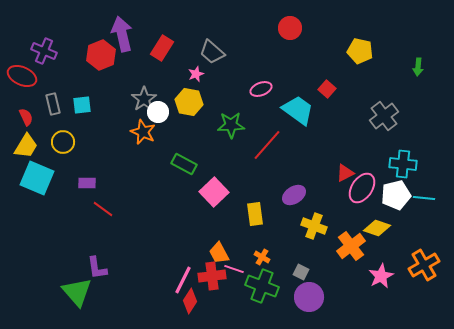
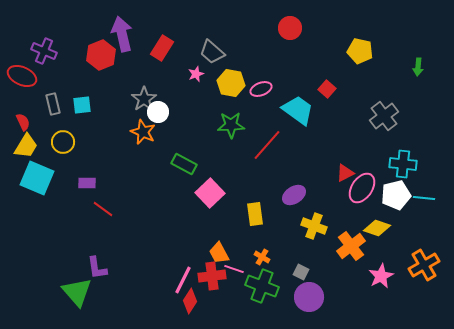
yellow hexagon at (189, 102): moved 42 px right, 19 px up
red semicircle at (26, 117): moved 3 px left, 5 px down
pink square at (214, 192): moved 4 px left, 1 px down
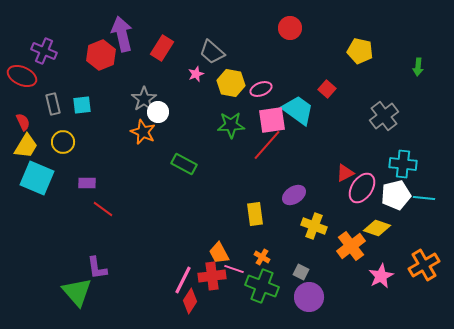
pink square at (210, 193): moved 62 px right, 73 px up; rotated 36 degrees clockwise
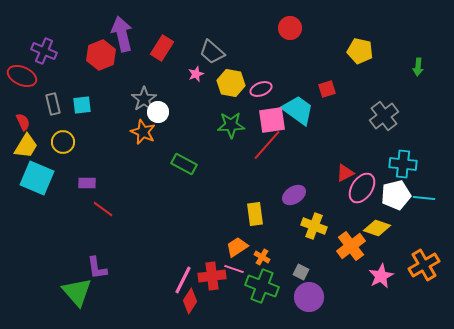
red square at (327, 89): rotated 30 degrees clockwise
orange trapezoid at (219, 253): moved 18 px right, 6 px up; rotated 85 degrees clockwise
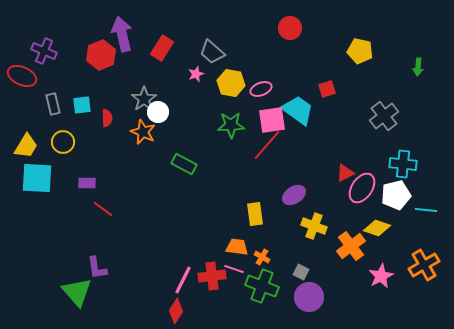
red semicircle at (23, 122): moved 84 px right, 4 px up; rotated 24 degrees clockwise
cyan square at (37, 178): rotated 20 degrees counterclockwise
cyan line at (424, 198): moved 2 px right, 12 px down
orange trapezoid at (237, 247): rotated 40 degrees clockwise
red diamond at (190, 301): moved 14 px left, 10 px down
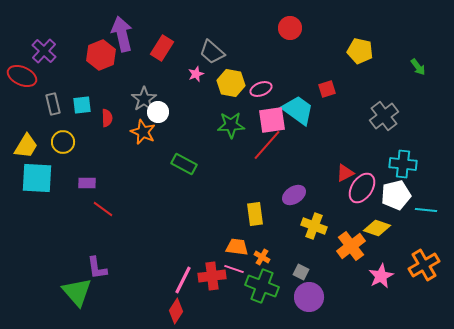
purple cross at (44, 51): rotated 20 degrees clockwise
green arrow at (418, 67): rotated 42 degrees counterclockwise
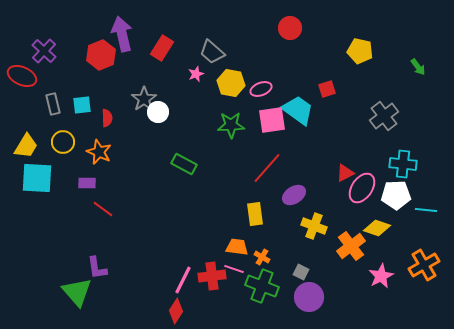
orange star at (143, 132): moved 44 px left, 20 px down
red line at (267, 145): moved 23 px down
white pentagon at (396, 195): rotated 12 degrees clockwise
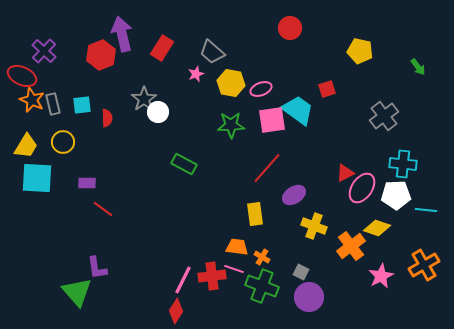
orange star at (99, 152): moved 67 px left, 52 px up
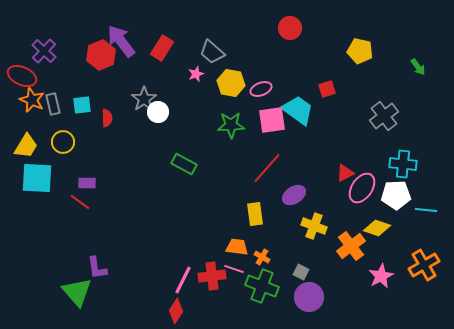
purple arrow at (122, 34): moved 1 px left, 7 px down; rotated 24 degrees counterclockwise
red line at (103, 209): moved 23 px left, 7 px up
